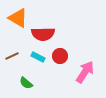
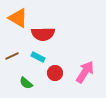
red circle: moved 5 px left, 17 px down
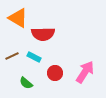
cyan rectangle: moved 4 px left
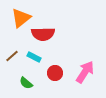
orange triangle: moved 3 px right; rotated 50 degrees clockwise
brown line: rotated 16 degrees counterclockwise
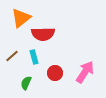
cyan rectangle: rotated 48 degrees clockwise
green semicircle: rotated 72 degrees clockwise
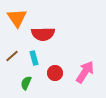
orange triangle: moved 4 px left; rotated 25 degrees counterclockwise
cyan rectangle: moved 1 px down
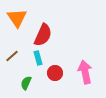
red semicircle: moved 1 px down; rotated 65 degrees counterclockwise
cyan rectangle: moved 4 px right
pink arrow: rotated 45 degrees counterclockwise
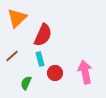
orange triangle: rotated 20 degrees clockwise
cyan rectangle: moved 2 px right, 1 px down
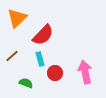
red semicircle: rotated 20 degrees clockwise
green semicircle: rotated 88 degrees clockwise
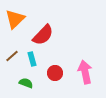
orange triangle: moved 2 px left, 1 px down
cyan rectangle: moved 8 px left
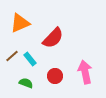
orange triangle: moved 5 px right, 4 px down; rotated 20 degrees clockwise
red semicircle: moved 10 px right, 3 px down
cyan rectangle: moved 2 px left; rotated 24 degrees counterclockwise
red circle: moved 3 px down
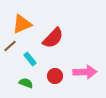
orange triangle: moved 2 px right, 1 px down
brown line: moved 2 px left, 10 px up
pink arrow: rotated 100 degrees clockwise
